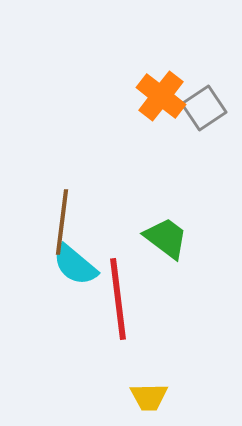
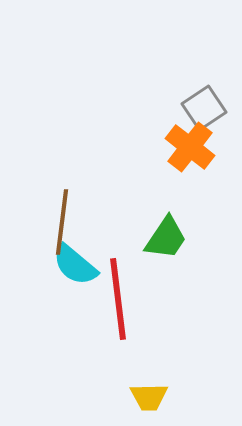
orange cross: moved 29 px right, 51 px down
green trapezoid: rotated 87 degrees clockwise
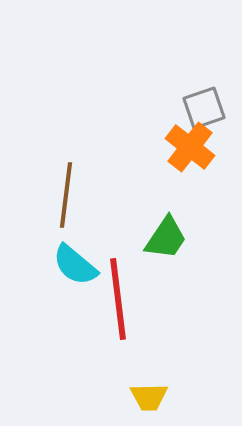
gray square: rotated 15 degrees clockwise
brown line: moved 4 px right, 27 px up
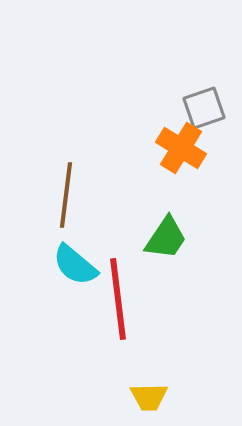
orange cross: moved 9 px left, 1 px down; rotated 6 degrees counterclockwise
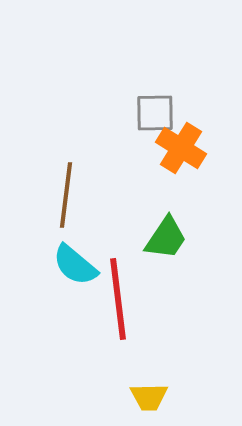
gray square: moved 49 px left, 5 px down; rotated 18 degrees clockwise
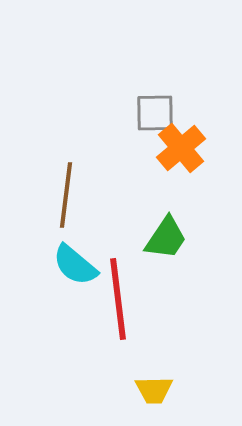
orange cross: rotated 18 degrees clockwise
yellow trapezoid: moved 5 px right, 7 px up
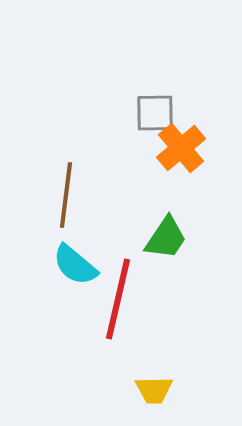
red line: rotated 20 degrees clockwise
